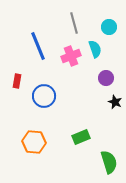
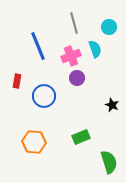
purple circle: moved 29 px left
black star: moved 3 px left, 3 px down
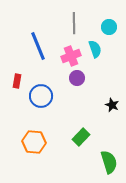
gray line: rotated 15 degrees clockwise
blue circle: moved 3 px left
green rectangle: rotated 24 degrees counterclockwise
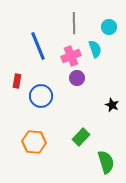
green semicircle: moved 3 px left
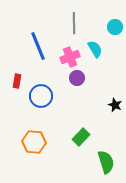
cyan circle: moved 6 px right
cyan semicircle: rotated 12 degrees counterclockwise
pink cross: moved 1 px left, 1 px down
black star: moved 3 px right
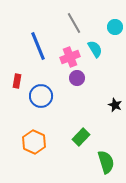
gray line: rotated 30 degrees counterclockwise
orange hexagon: rotated 20 degrees clockwise
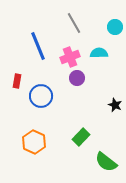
cyan semicircle: moved 4 px right, 4 px down; rotated 60 degrees counterclockwise
green semicircle: rotated 145 degrees clockwise
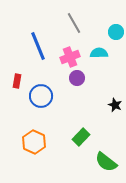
cyan circle: moved 1 px right, 5 px down
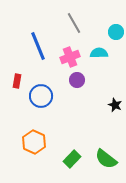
purple circle: moved 2 px down
green rectangle: moved 9 px left, 22 px down
green semicircle: moved 3 px up
